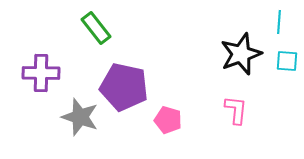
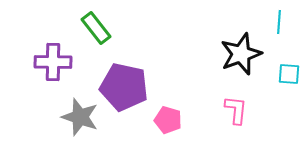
cyan square: moved 2 px right, 13 px down
purple cross: moved 12 px right, 11 px up
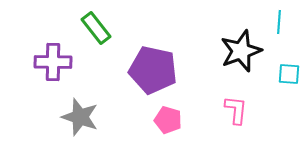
black star: moved 3 px up
purple pentagon: moved 29 px right, 17 px up
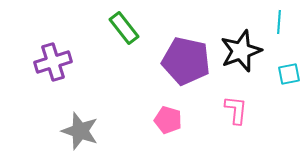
green rectangle: moved 28 px right
purple cross: rotated 18 degrees counterclockwise
purple pentagon: moved 33 px right, 9 px up
cyan square: rotated 15 degrees counterclockwise
gray star: moved 14 px down
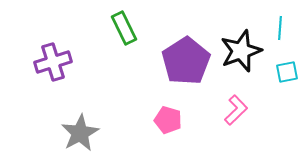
cyan line: moved 1 px right, 6 px down
green rectangle: rotated 12 degrees clockwise
purple pentagon: rotated 27 degrees clockwise
cyan square: moved 2 px left, 2 px up
pink L-shape: rotated 40 degrees clockwise
gray star: moved 2 px down; rotated 24 degrees clockwise
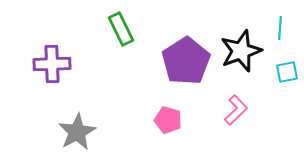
green rectangle: moved 3 px left, 1 px down
purple cross: moved 1 px left, 2 px down; rotated 15 degrees clockwise
gray star: moved 3 px left, 1 px up
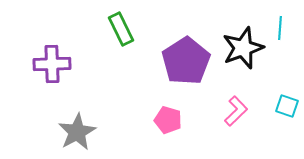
black star: moved 2 px right, 3 px up
cyan square: moved 34 px down; rotated 30 degrees clockwise
pink L-shape: moved 1 px down
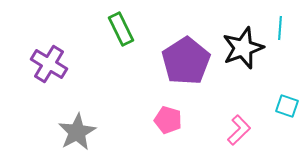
purple cross: moved 3 px left; rotated 33 degrees clockwise
pink L-shape: moved 3 px right, 19 px down
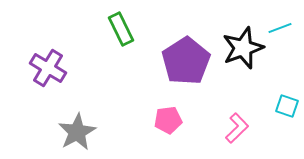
cyan line: rotated 65 degrees clockwise
purple cross: moved 1 px left, 4 px down
pink pentagon: rotated 24 degrees counterclockwise
pink L-shape: moved 2 px left, 2 px up
